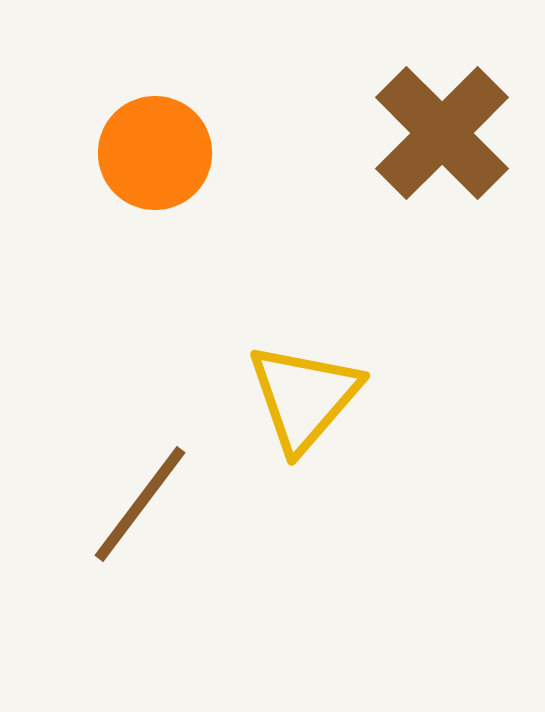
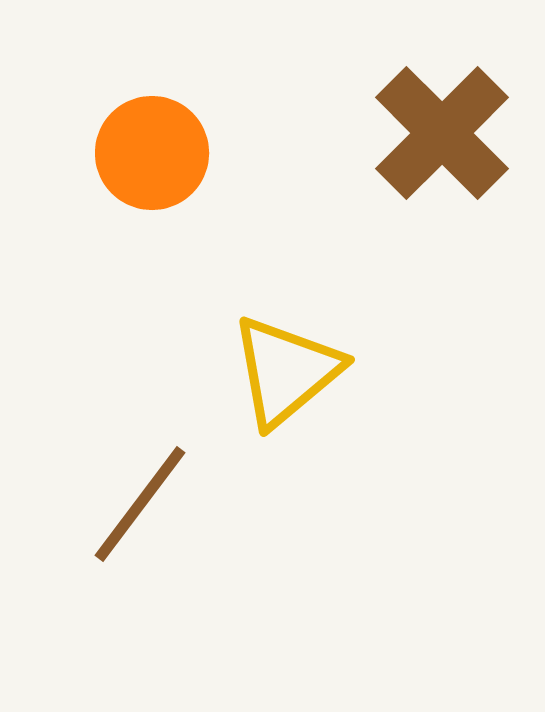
orange circle: moved 3 px left
yellow triangle: moved 18 px left, 26 px up; rotated 9 degrees clockwise
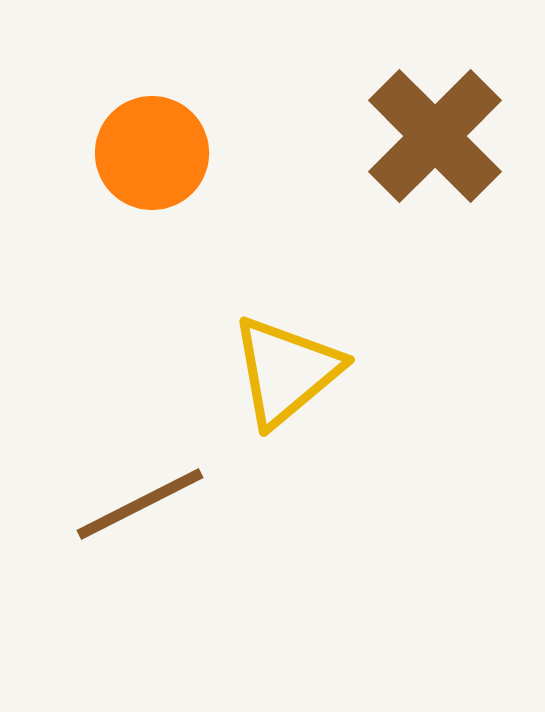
brown cross: moved 7 px left, 3 px down
brown line: rotated 26 degrees clockwise
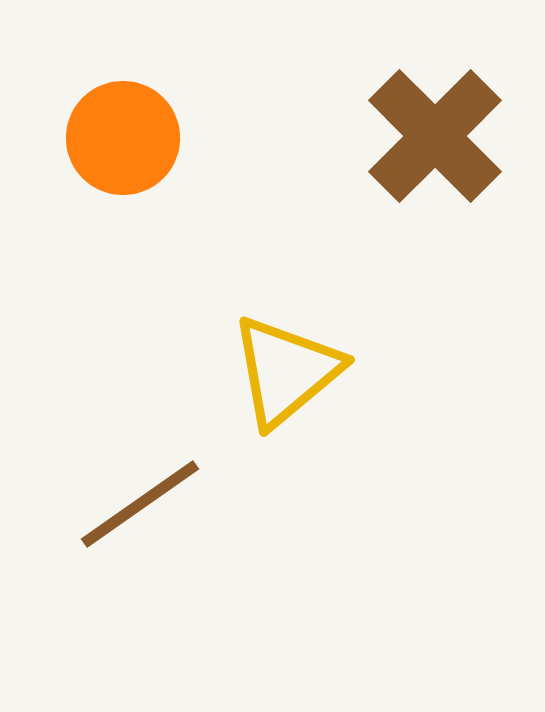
orange circle: moved 29 px left, 15 px up
brown line: rotated 8 degrees counterclockwise
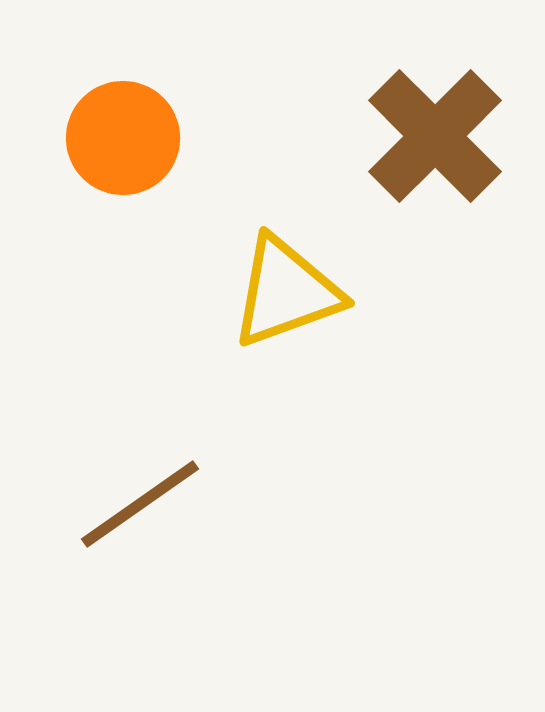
yellow triangle: moved 79 px up; rotated 20 degrees clockwise
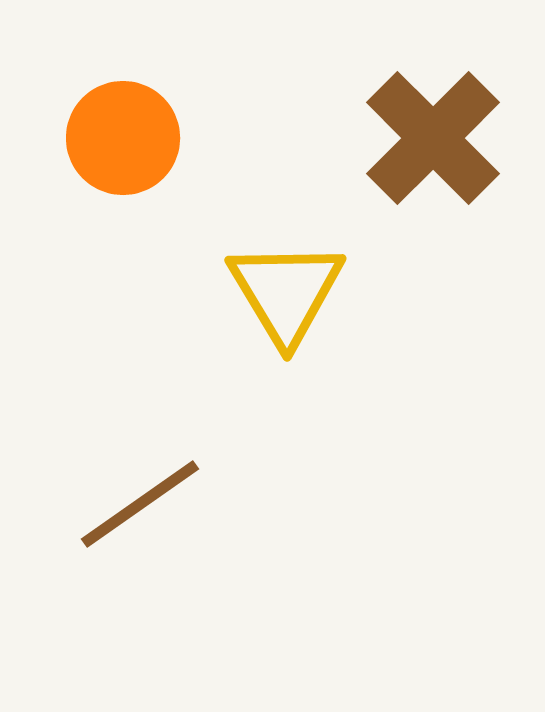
brown cross: moved 2 px left, 2 px down
yellow triangle: rotated 41 degrees counterclockwise
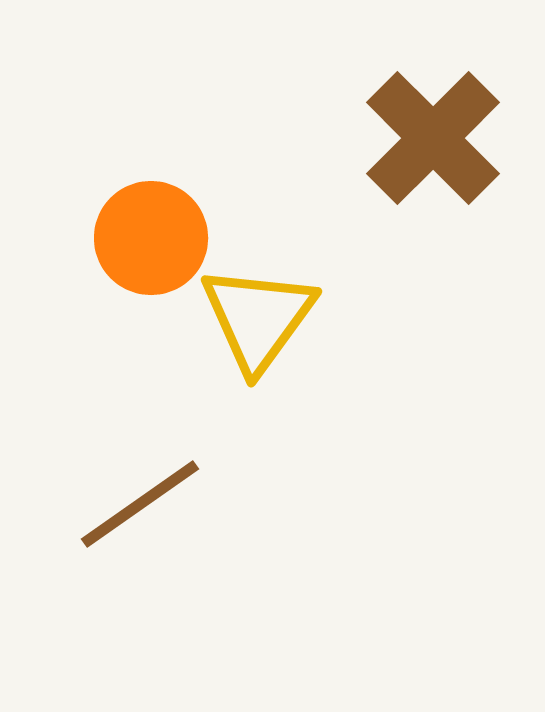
orange circle: moved 28 px right, 100 px down
yellow triangle: moved 28 px left, 26 px down; rotated 7 degrees clockwise
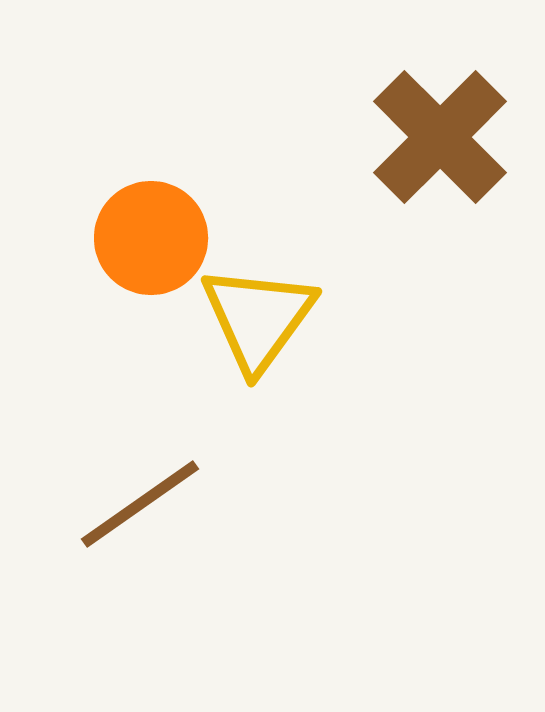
brown cross: moved 7 px right, 1 px up
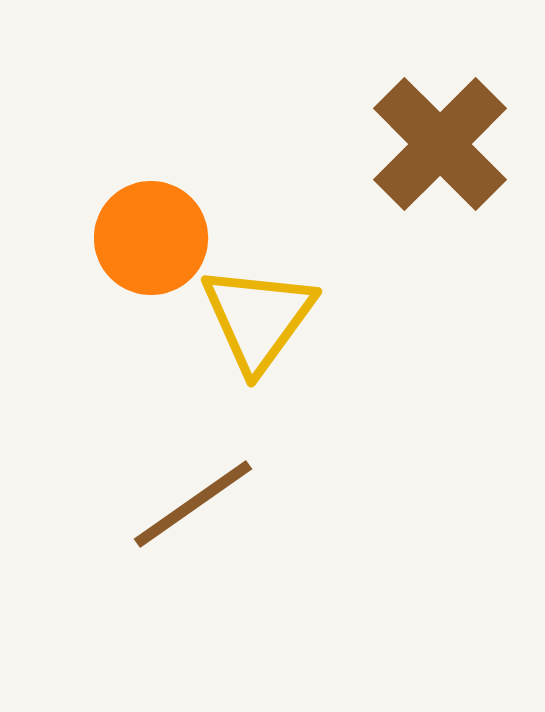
brown cross: moved 7 px down
brown line: moved 53 px right
